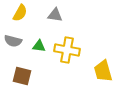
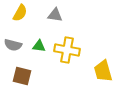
gray semicircle: moved 4 px down
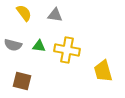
yellow semicircle: moved 4 px right; rotated 66 degrees counterclockwise
brown square: moved 5 px down
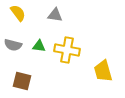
yellow semicircle: moved 6 px left
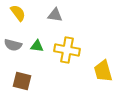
green triangle: moved 2 px left
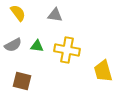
gray semicircle: rotated 42 degrees counterclockwise
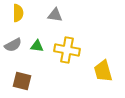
yellow semicircle: rotated 36 degrees clockwise
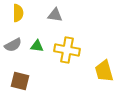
yellow trapezoid: moved 1 px right
brown square: moved 2 px left
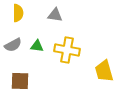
brown square: rotated 12 degrees counterclockwise
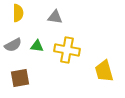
gray triangle: moved 2 px down
brown square: moved 3 px up; rotated 12 degrees counterclockwise
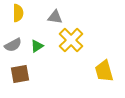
green triangle: rotated 40 degrees counterclockwise
yellow cross: moved 4 px right, 10 px up; rotated 35 degrees clockwise
brown square: moved 4 px up
